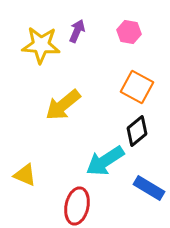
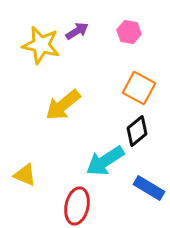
purple arrow: rotated 35 degrees clockwise
yellow star: rotated 9 degrees clockwise
orange square: moved 2 px right, 1 px down
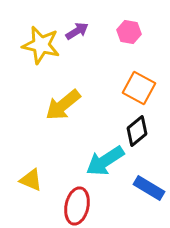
yellow triangle: moved 6 px right, 5 px down
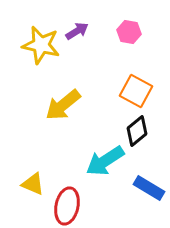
orange square: moved 3 px left, 3 px down
yellow triangle: moved 2 px right, 4 px down
red ellipse: moved 10 px left
